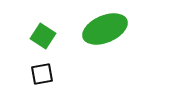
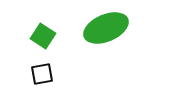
green ellipse: moved 1 px right, 1 px up
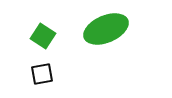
green ellipse: moved 1 px down
